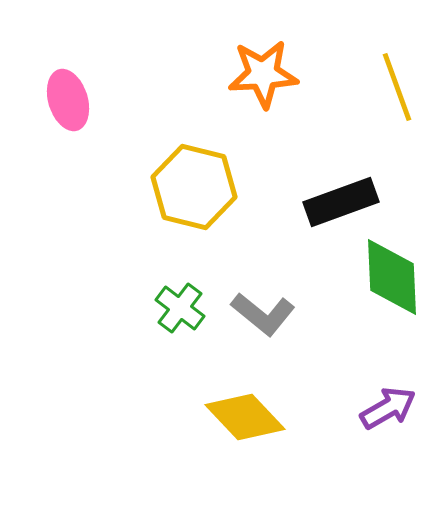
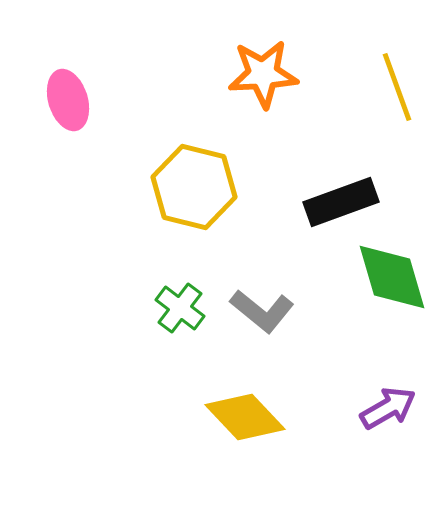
green diamond: rotated 14 degrees counterclockwise
gray L-shape: moved 1 px left, 3 px up
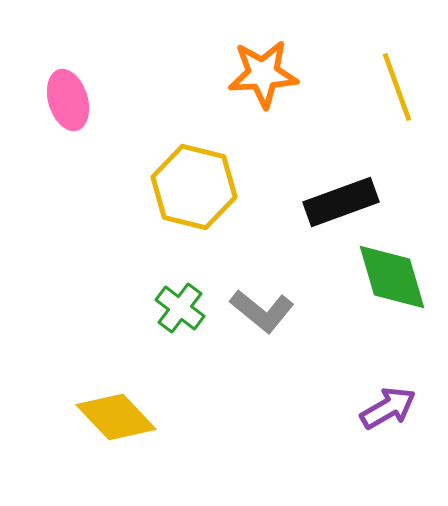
yellow diamond: moved 129 px left
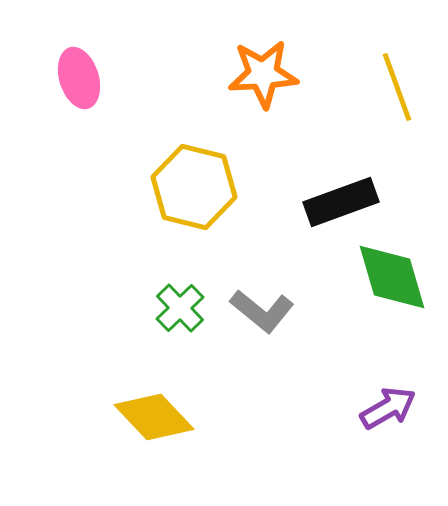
pink ellipse: moved 11 px right, 22 px up
green cross: rotated 9 degrees clockwise
yellow diamond: moved 38 px right
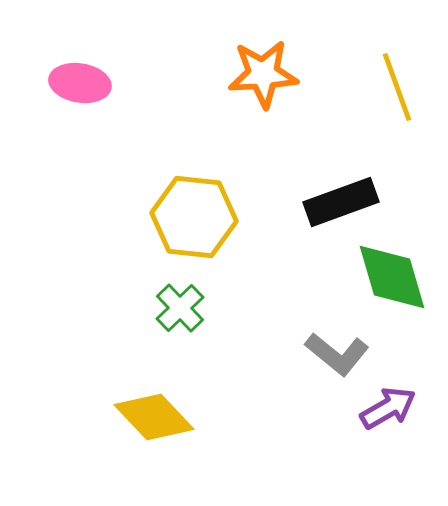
pink ellipse: moved 1 px right, 5 px down; rotated 64 degrees counterclockwise
yellow hexagon: moved 30 px down; rotated 8 degrees counterclockwise
gray L-shape: moved 75 px right, 43 px down
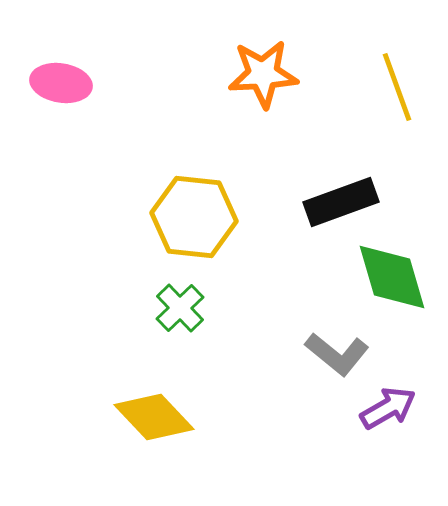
pink ellipse: moved 19 px left
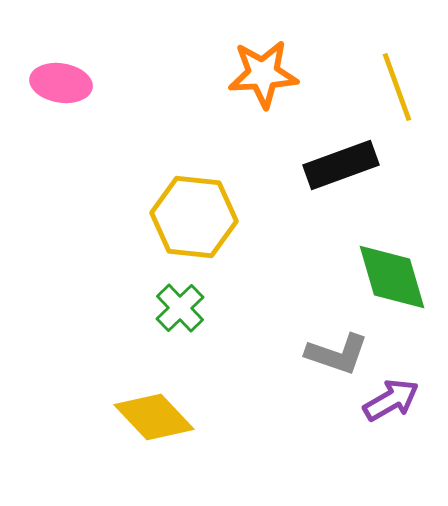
black rectangle: moved 37 px up
gray L-shape: rotated 20 degrees counterclockwise
purple arrow: moved 3 px right, 8 px up
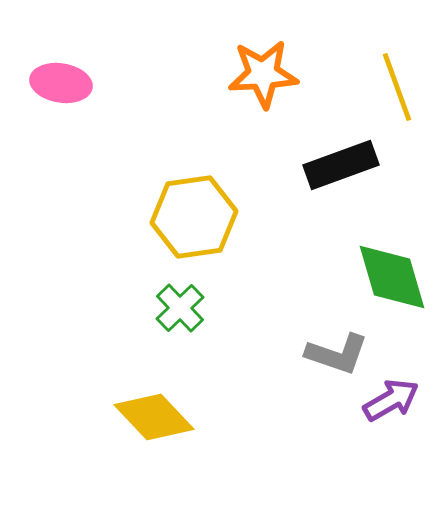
yellow hexagon: rotated 14 degrees counterclockwise
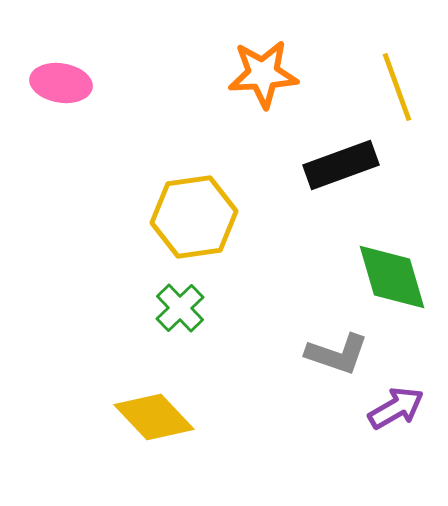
purple arrow: moved 5 px right, 8 px down
